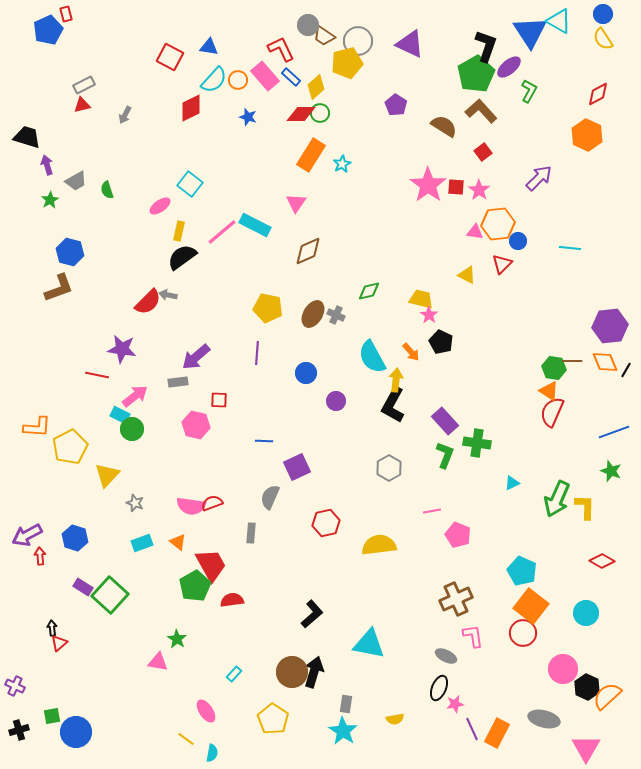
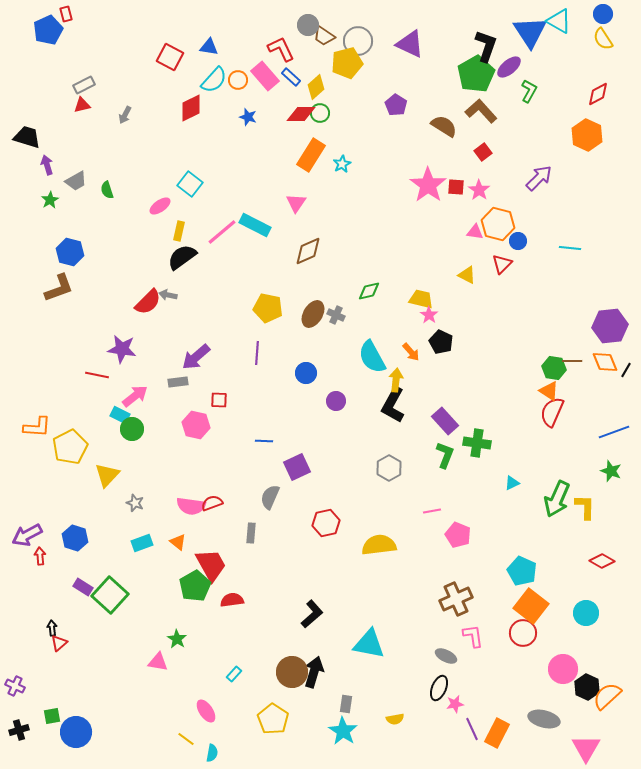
orange hexagon at (498, 224): rotated 20 degrees clockwise
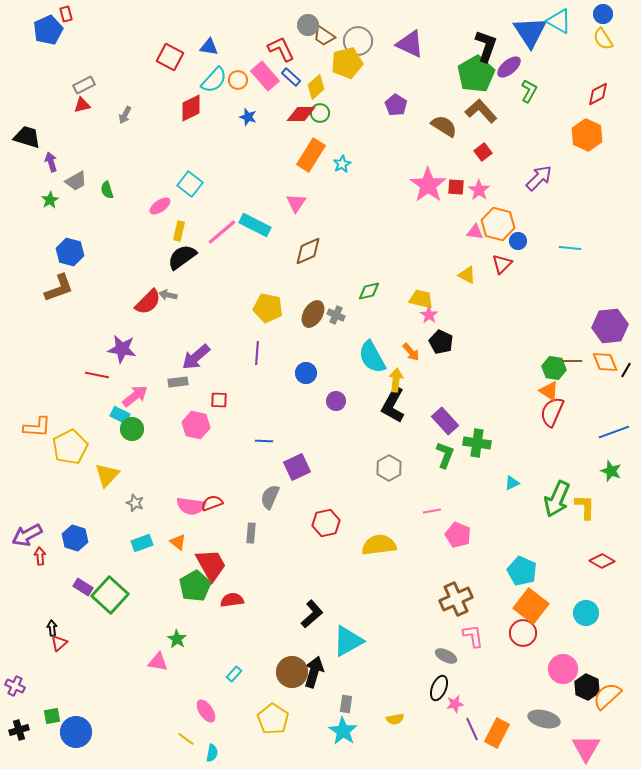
purple arrow at (47, 165): moved 4 px right, 3 px up
cyan triangle at (369, 644): moved 21 px left, 3 px up; rotated 40 degrees counterclockwise
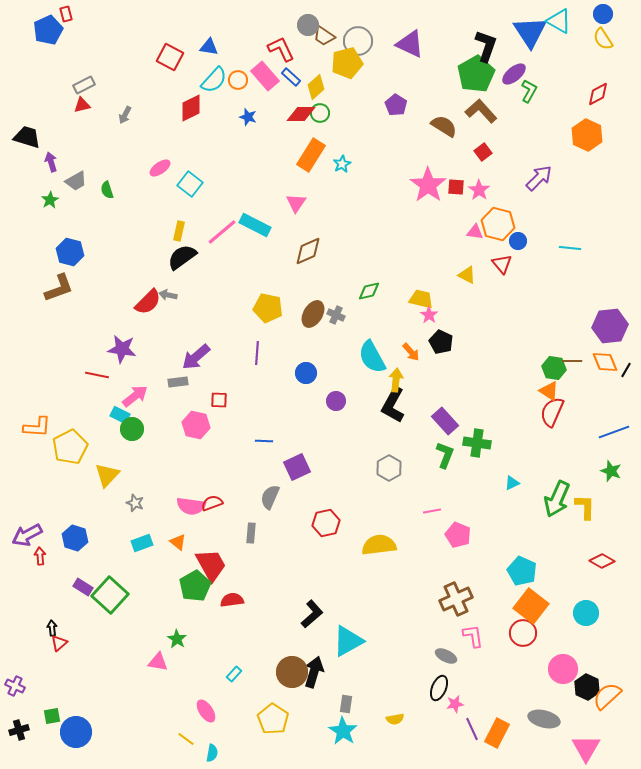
purple ellipse at (509, 67): moved 5 px right, 7 px down
pink ellipse at (160, 206): moved 38 px up
red triangle at (502, 264): rotated 25 degrees counterclockwise
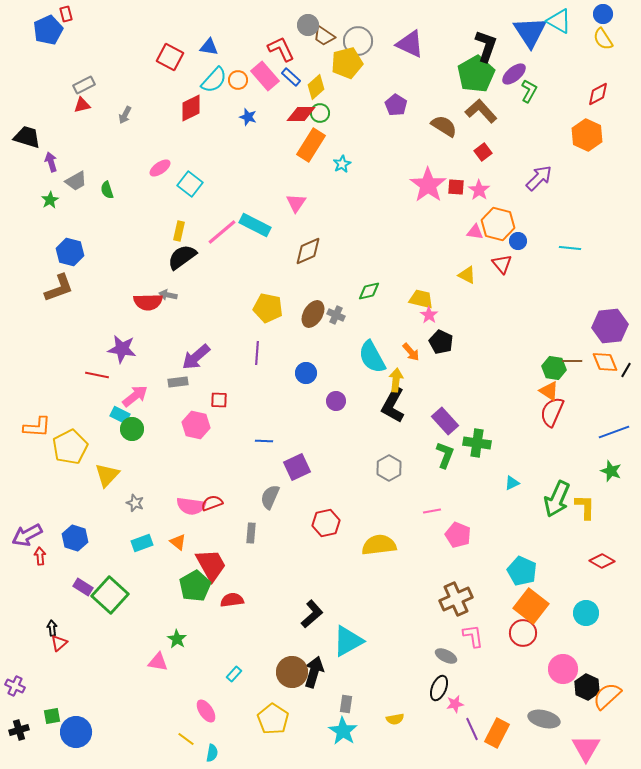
orange rectangle at (311, 155): moved 10 px up
red semicircle at (148, 302): rotated 44 degrees clockwise
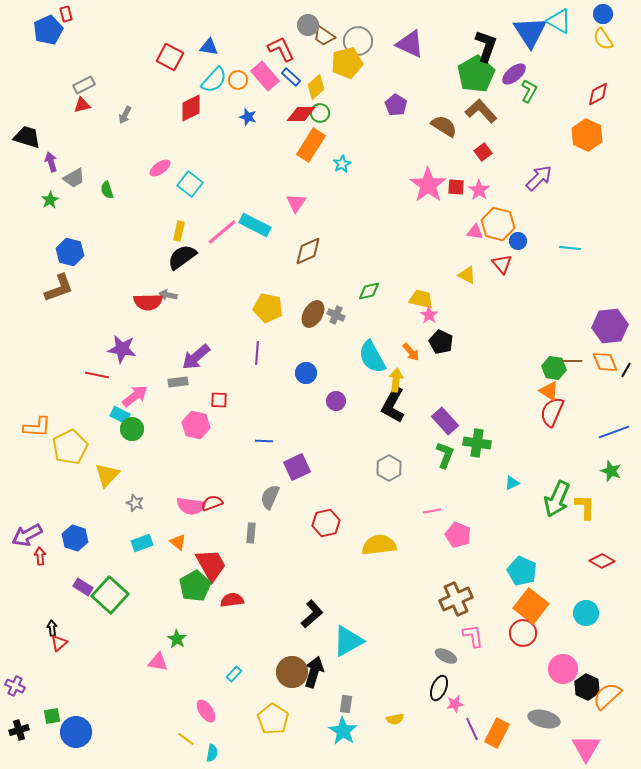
gray trapezoid at (76, 181): moved 2 px left, 3 px up
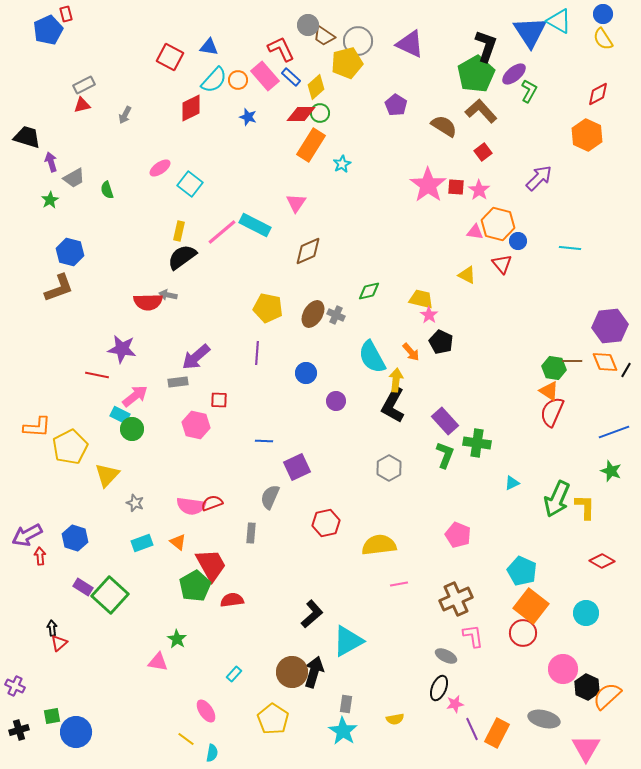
pink line at (432, 511): moved 33 px left, 73 px down
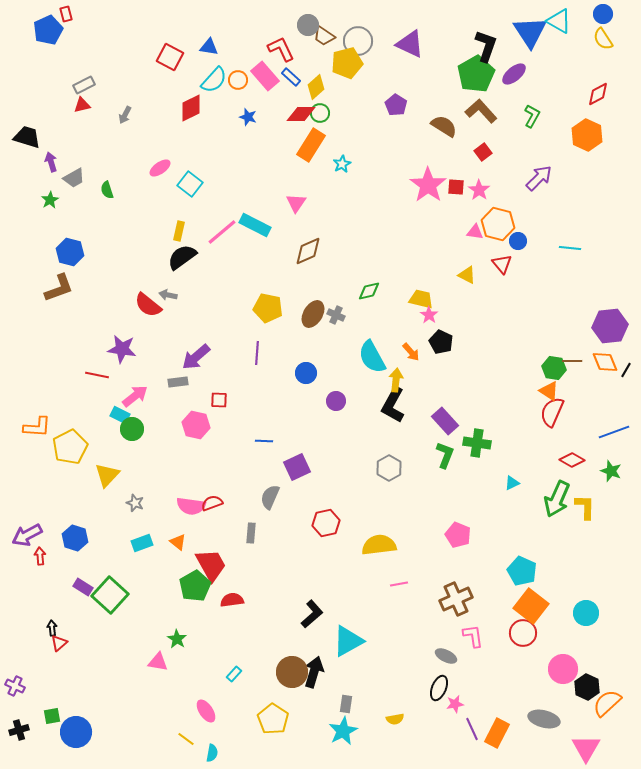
green L-shape at (529, 91): moved 3 px right, 25 px down
red semicircle at (148, 302): moved 3 px down; rotated 40 degrees clockwise
red diamond at (602, 561): moved 30 px left, 101 px up
orange semicircle at (607, 696): moved 7 px down
cyan star at (343, 731): rotated 12 degrees clockwise
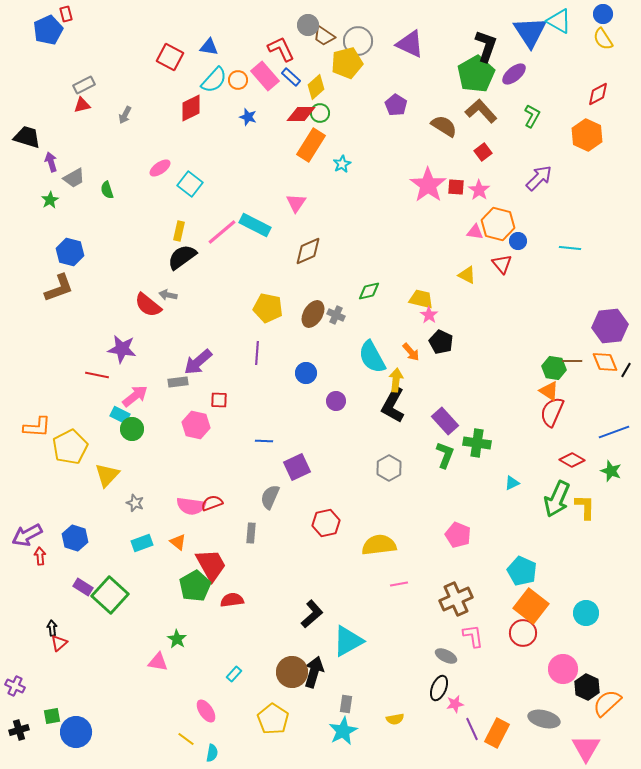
purple arrow at (196, 357): moved 2 px right, 5 px down
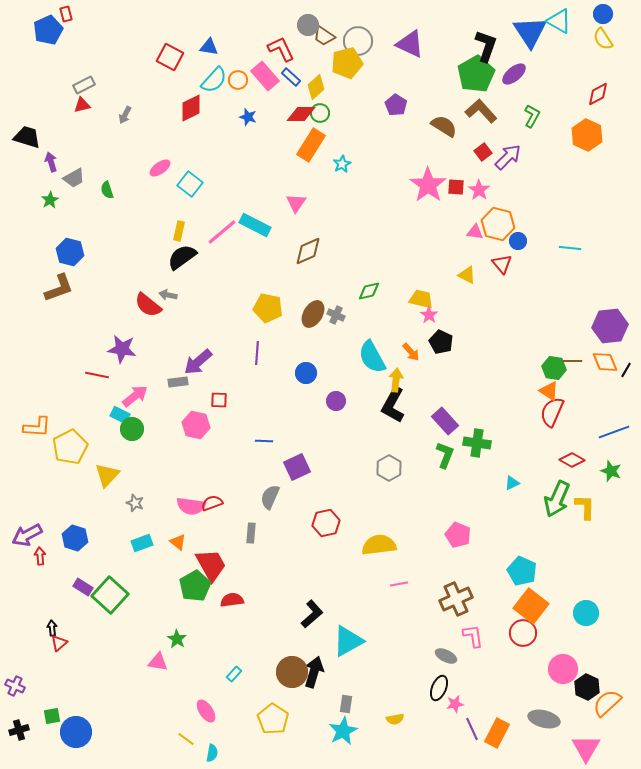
purple arrow at (539, 178): moved 31 px left, 21 px up
